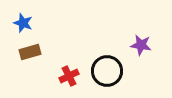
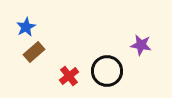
blue star: moved 3 px right, 4 px down; rotated 24 degrees clockwise
brown rectangle: moved 4 px right; rotated 25 degrees counterclockwise
red cross: rotated 12 degrees counterclockwise
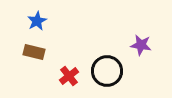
blue star: moved 11 px right, 6 px up
brown rectangle: rotated 55 degrees clockwise
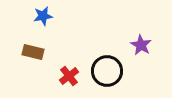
blue star: moved 6 px right, 5 px up; rotated 18 degrees clockwise
purple star: rotated 20 degrees clockwise
brown rectangle: moved 1 px left
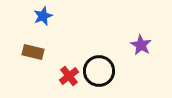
blue star: rotated 12 degrees counterclockwise
black circle: moved 8 px left
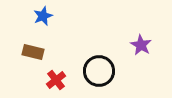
red cross: moved 13 px left, 4 px down
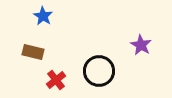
blue star: rotated 18 degrees counterclockwise
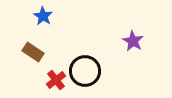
purple star: moved 8 px left, 4 px up
brown rectangle: rotated 20 degrees clockwise
black circle: moved 14 px left
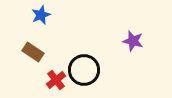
blue star: moved 2 px left, 1 px up; rotated 18 degrees clockwise
purple star: rotated 15 degrees counterclockwise
black circle: moved 1 px left, 1 px up
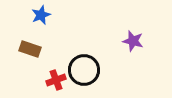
brown rectangle: moved 3 px left, 3 px up; rotated 15 degrees counterclockwise
red cross: rotated 18 degrees clockwise
